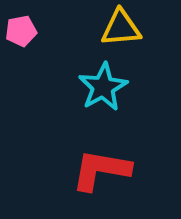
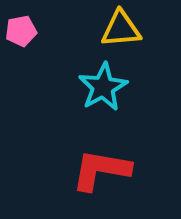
yellow triangle: moved 1 px down
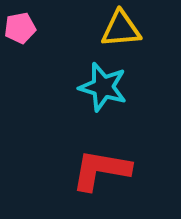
pink pentagon: moved 1 px left, 3 px up
cyan star: rotated 27 degrees counterclockwise
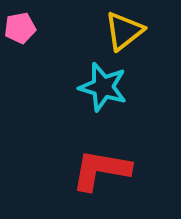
yellow triangle: moved 3 px right, 2 px down; rotated 33 degrees counterclockwise
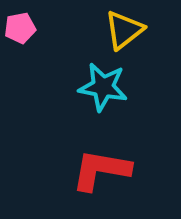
yellow triangle: moved 1 px up
cyan star: rotated 6 degrees counterclockwise
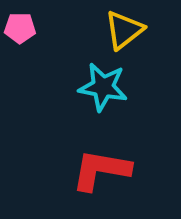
pink pentagon: rotated 12 degrees clockwise
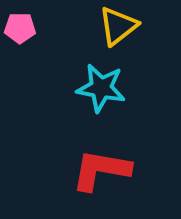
yellow triangle: moved 6 px left, 4 px up
cyan star: moved 2 px left, 1 px down
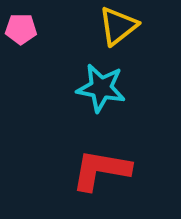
pink pentagon: moved 1 px right, 1 px down
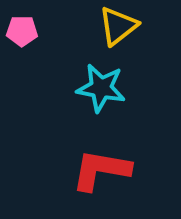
pink pentagon: moved 1 px right, 2 px down
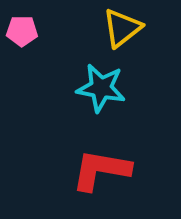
yellow triangle: moved 4 px right, 2 px down
